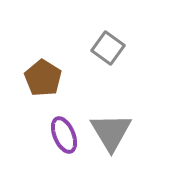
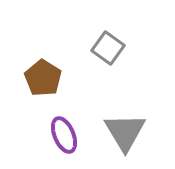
gray triangle: moved 14 px right
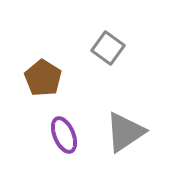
gray triangle: rotated 27 degrees clockwise
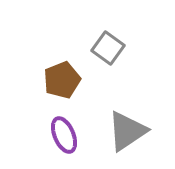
brown pentagon: moved 19 px right, 2 px down; rotated 18 degrees clockwise
gray triangle: moved 2 px right, 1 px up
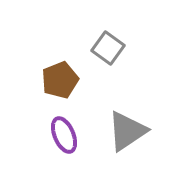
brown pentagon: moved 2 px left
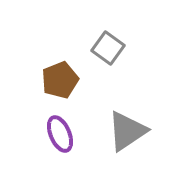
purple ellipse: moved 4 px left, 1 px up
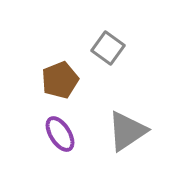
purple ellipse: rotated 9 degrees counterclockwise
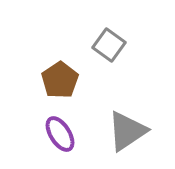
gray square: moved 1 px right, 3 px up
brown pentagon: rotated 12 degrees counterclockwise
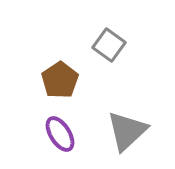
gray triangle: rotated 9 degrees counterclockwise
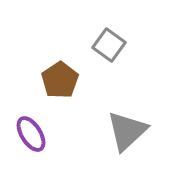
purple ellipse: moved 29 px left
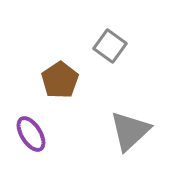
gray square: moved 1 px right, 1 px down
gray triangle: moved 3 px right
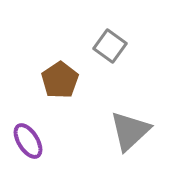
purple ellipse: moved 3 px left, 7 px down
